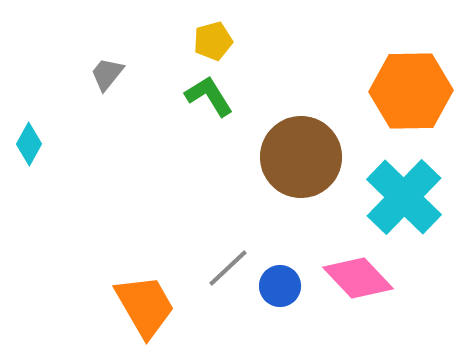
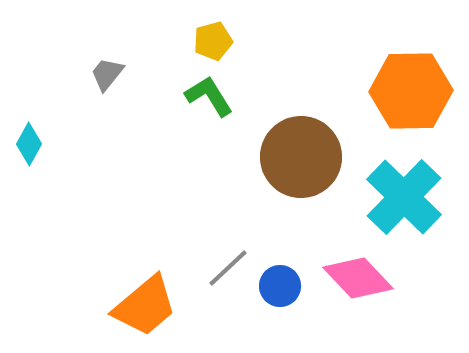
orange trapezoid: rotated 80 degrees clockwise
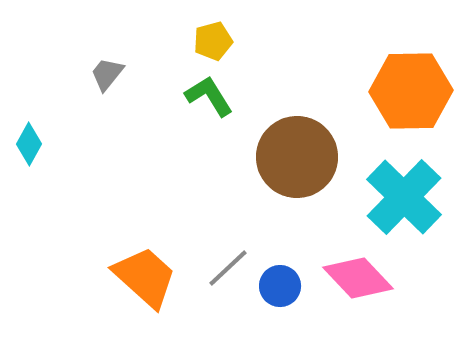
brown circle: moved 4 px left
orange trapezoid: moved 29 px up; rotated 98 degrees counterclockwise
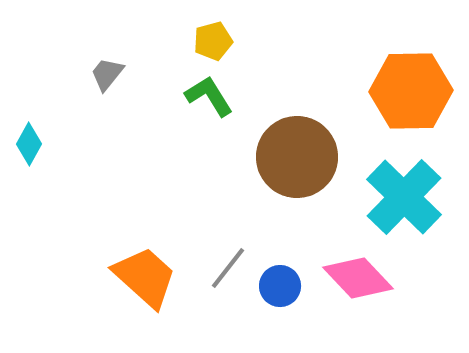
gray line: rotated 9 degrees counterclockwise
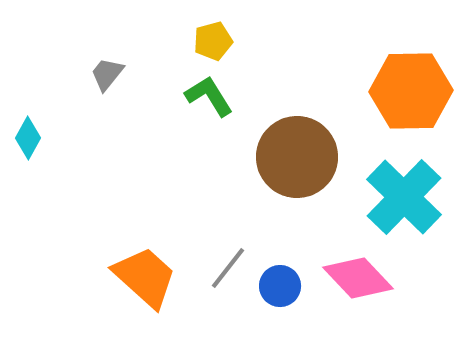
cyan diamond: moved 1 px left, 6 px up
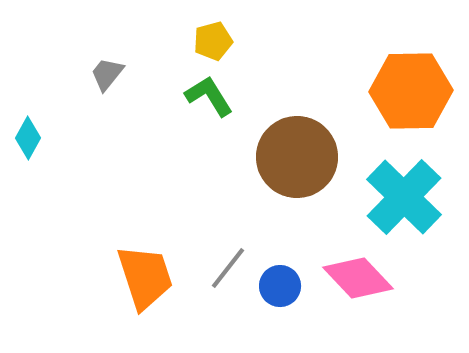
orange trapezoid: rotated 30 degrees clockwise
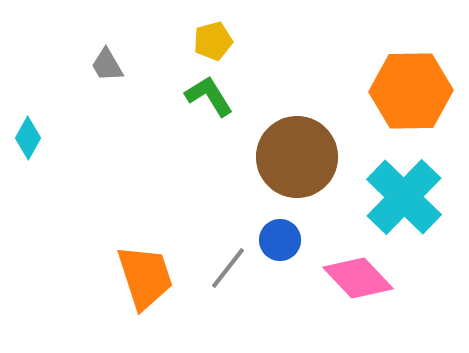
gray trapezoid: moved 9 px up; rotated 69 degrees counterclockwise
blue circle: moved 46 px up
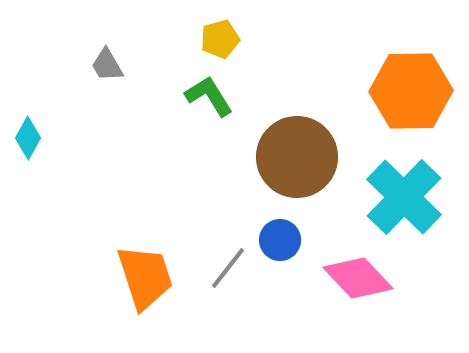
yellow pentagon: moved 7 px right, 2 px up
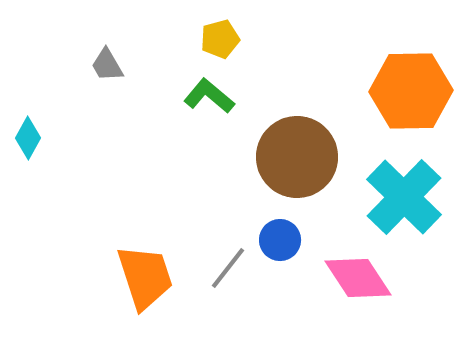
green L-shape: rotated 18 degrees counterclockwise
pink diamond: rotated 10 degrees clockwise
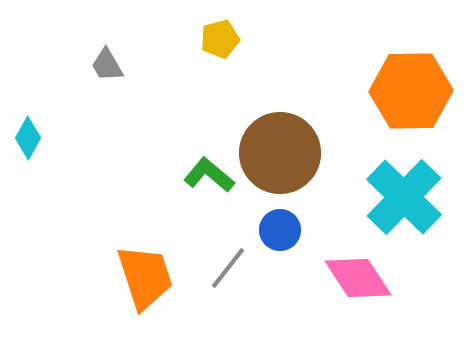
green L-shape: moved 79 px down
brown circle: moved 17 px left, 4 px up
blue circle: moved 10 px up
